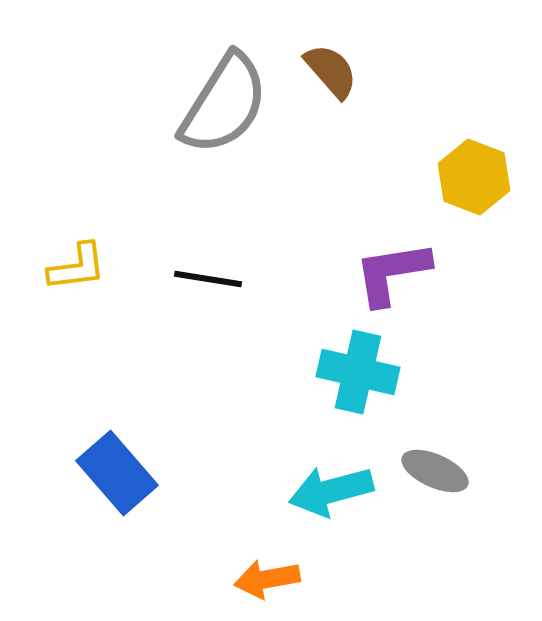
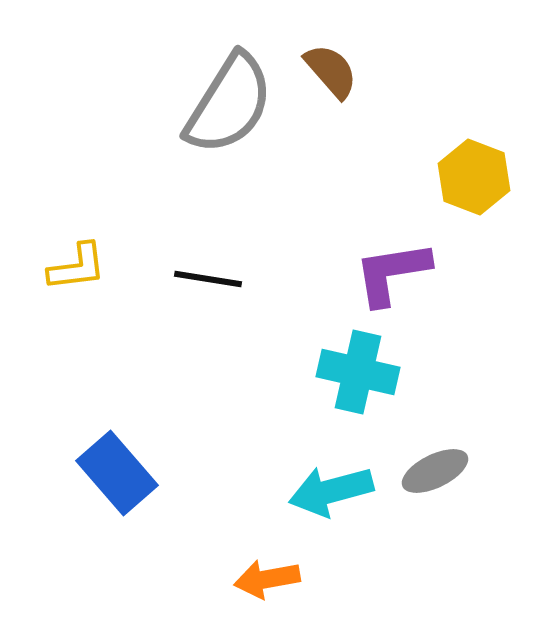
gray semicircle: moved 5 px right
gray ellipse: rotated 50 degrees counterclockwise
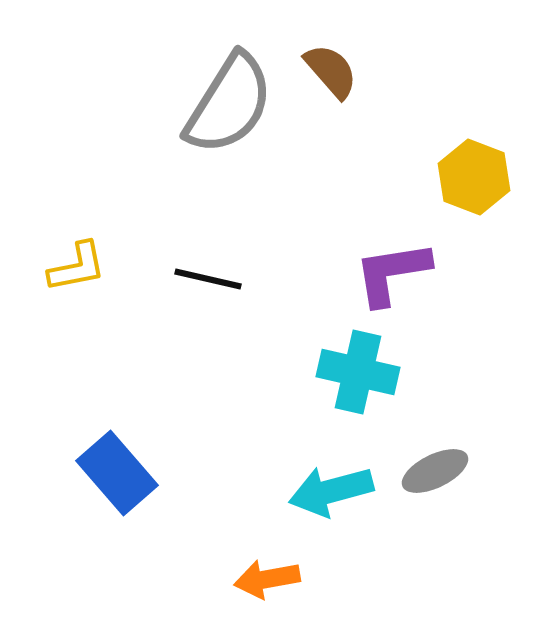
yellow L-shape: rotated 4 degrees counterclockwise
black line: rotated 4 degrees clockwise
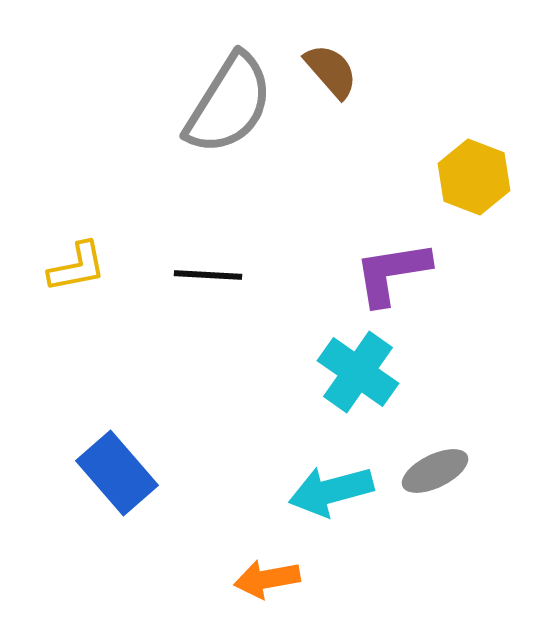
black line: moved 4 px up; rotated 10 degrees counterclockwise
cyan cross: rotated 22 degrees clockwise
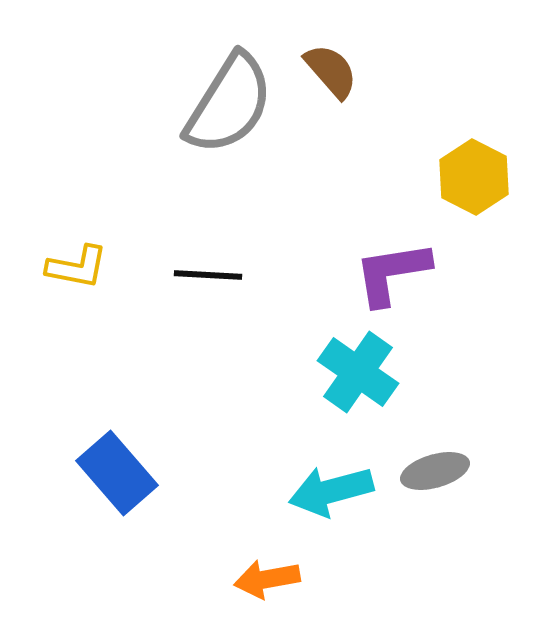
yellow hexagon: rotated 6 degrees clockwise
yellow L-shape: rotated 22 degrees clockwise
gray ellipse: rotated 10 degrees clockwise
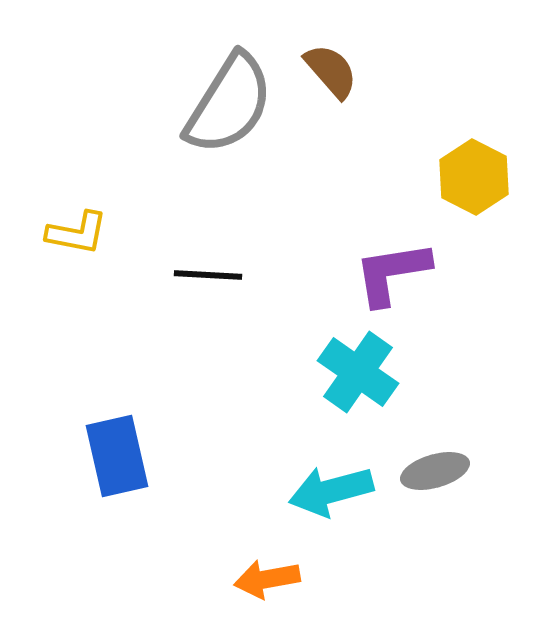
yellow L-shape: moved 34 px up
blue rectangle: moved 17 px up; rotated 28 degrees clockwise
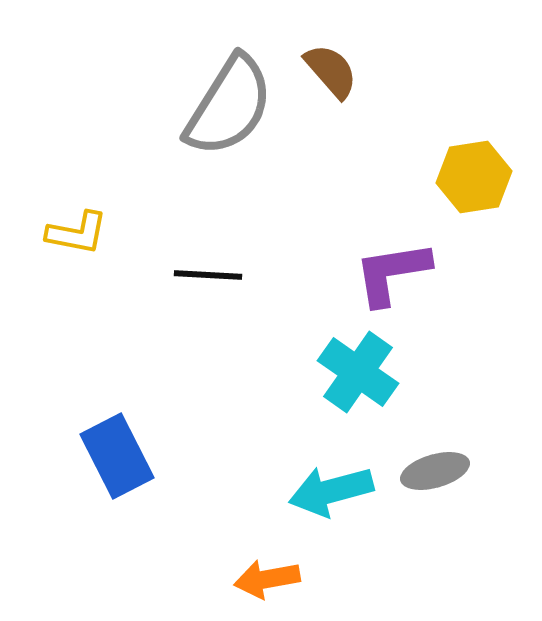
gray semicircle: moved 2 px down
yellow hexagon: rotated 24 degrees clockwise
blue rectangle: rotated 14 degrees counterclockwise
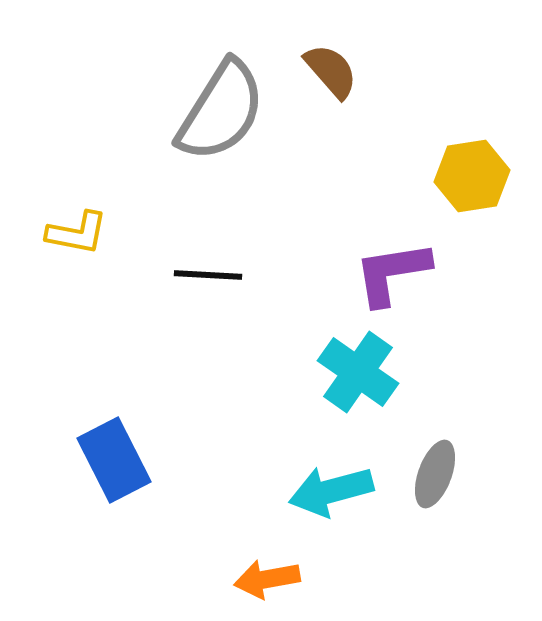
gray semicircle: moved 8 px left, 5 px down
yellow hexagon: moved 2 px left, 1 px up
blue rectangle: moved 3 px left, 4 px down
gray ellipse: moved 3 px down; rotated 54 degrees counterclockwise
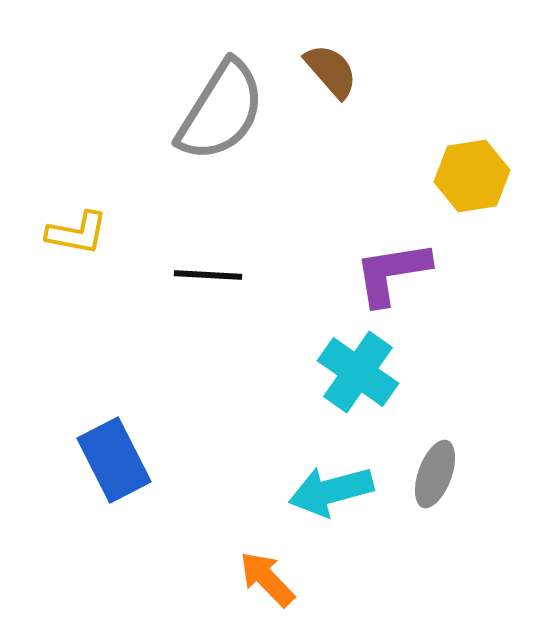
orange arrow: rotated 56 degrees clockwise
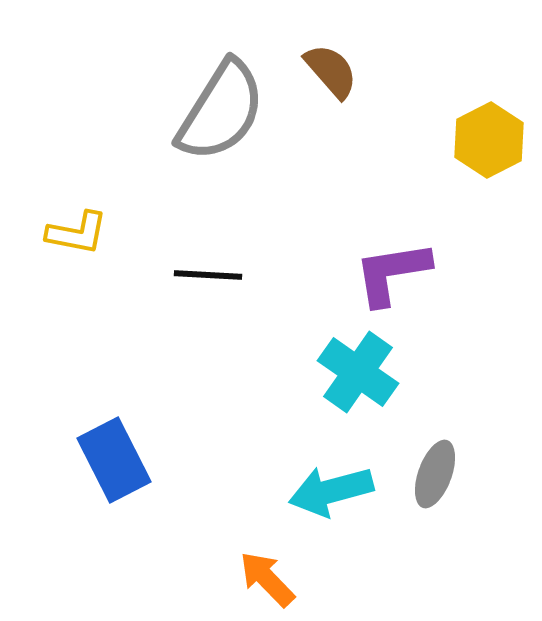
yellow hexagon: moved 17 px right, 36 px up; rotated 18 degrees counterclockwise
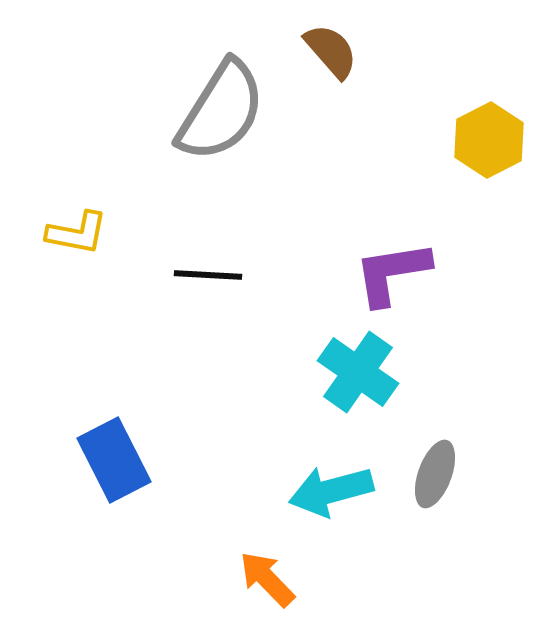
brown semicircle: moved 20 px up
